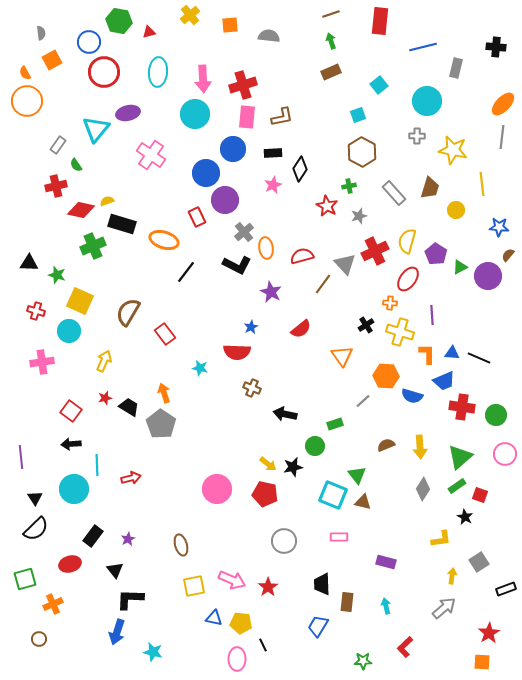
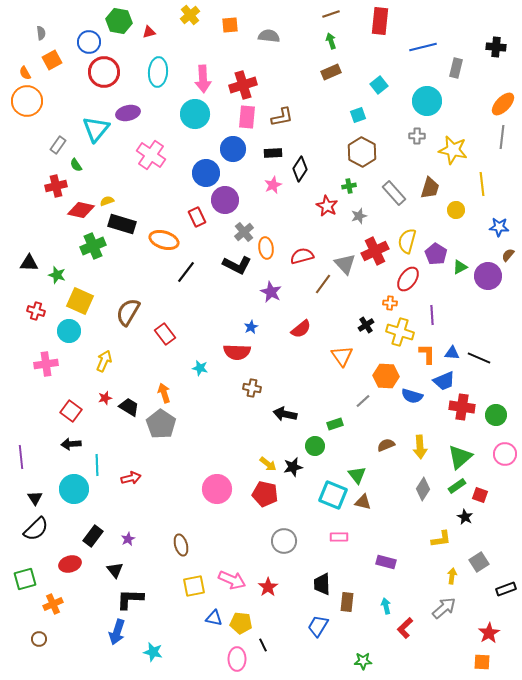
pink cross at (42, 362): moved 4 px right, 2 px down
brown cross at (252, 388): rotated 12 degrees counterclockwise
red L-shape at (405, 647): moved 19 px up
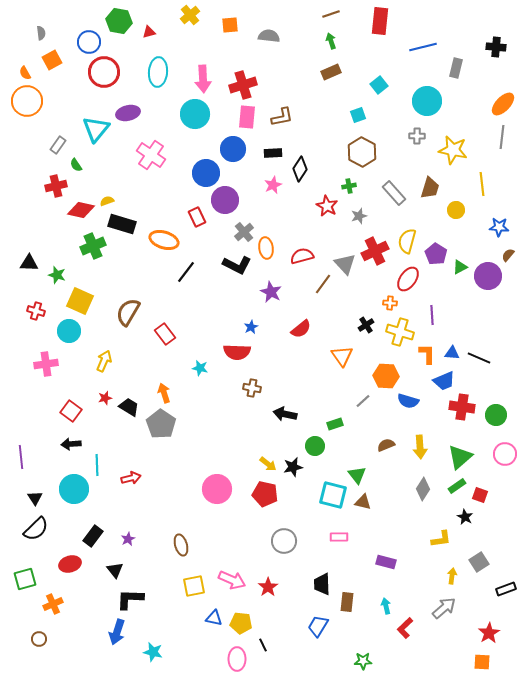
blue semicircle at (412, 396): moved 4 px left, 5 px down
cyan square at (333, 495): rotated 8 degrees counterclockwise
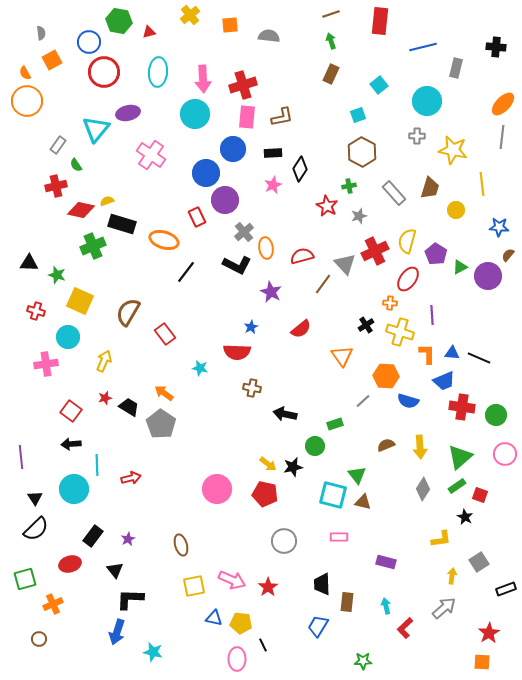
brown rectangle at (331, 72): moved 2 px down; rotated 42 degrees counterclockwise
cyan circle at (69, 331): moved 1 px left, 6 px down
orange arrow at (164, 393): rotated 36 degrees counterclockwise
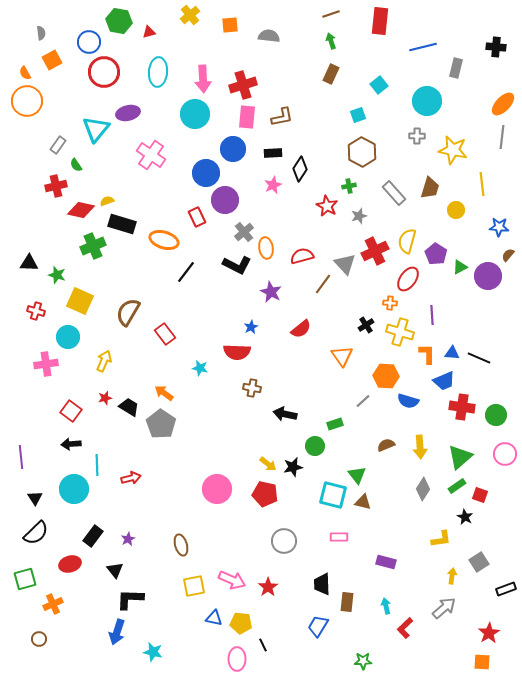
black semicircle at (36, 529): moved 4 px down
